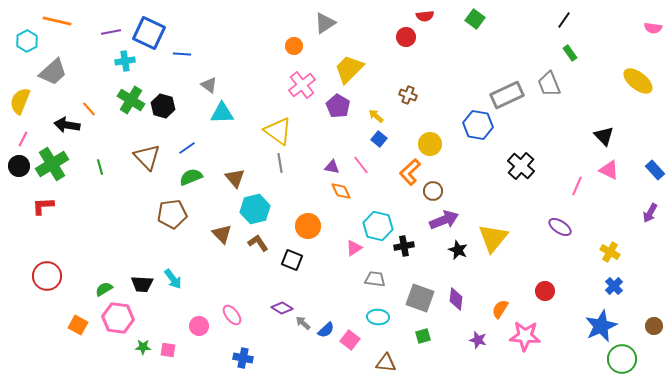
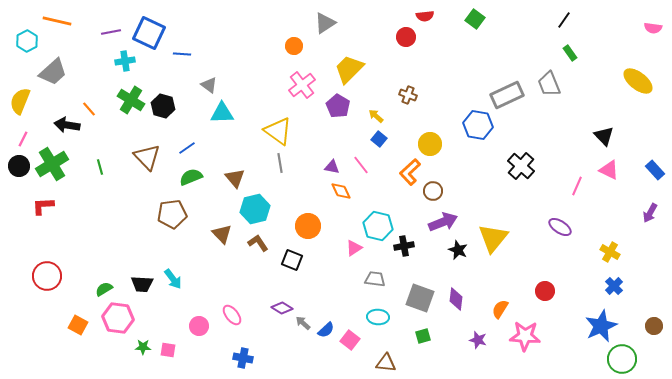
purple arrow at (444, 220): moved 1 px left, 2 px down
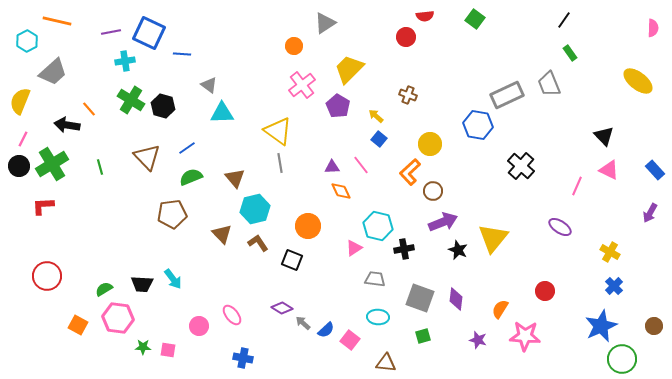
pink semicircle at (653, 28): rotated 96 degrees counterclockwise
purple triangle at (332, 167): rotated 14 degrees counterclockwise
black cross at (404, 246): moved 3 px down
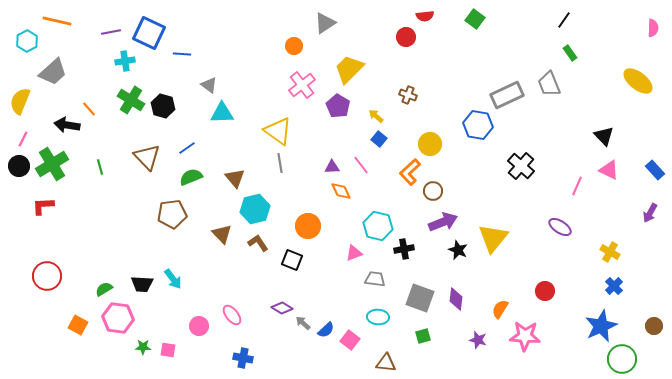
pink triangle at (354, 248): moved 5 px down; rotated 12 degrees clockwise
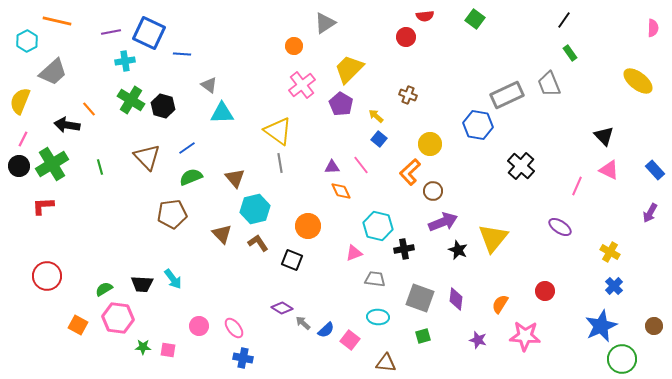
purple pentagon at (338, 106): moved 3 px right, 2 px up
orange semicircle at (500, 309): moved 5 px up
pink ellipse at (232, 315): moved 2 px right, 13 px down
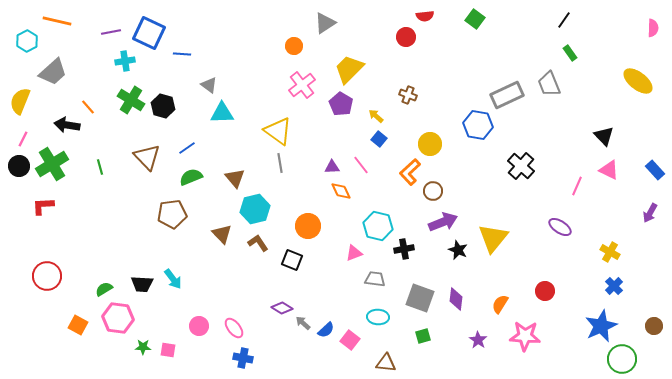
orange line at (89, 109): moved 1 px left, 2 px up
purple star at (478, 340): rotated 18 degrees clockwise
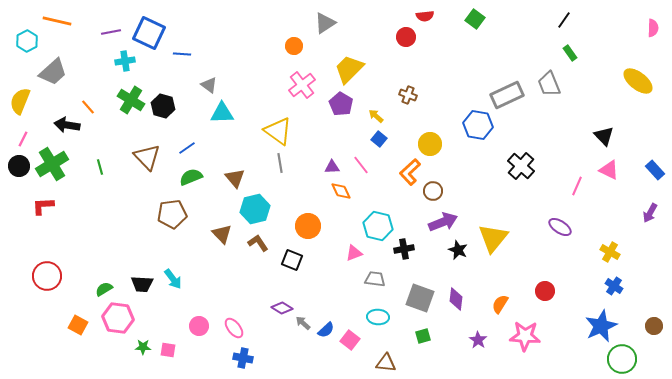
blue cross at (614, 286): rotated 12 degrees counterclockwise
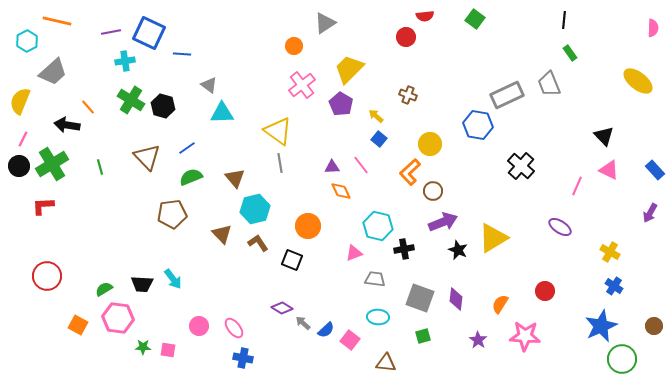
black line at (564, 20): rotated 30 degrees counterclockwise
yellow triangle at (493, 238): rotated 20 degrees clockwise
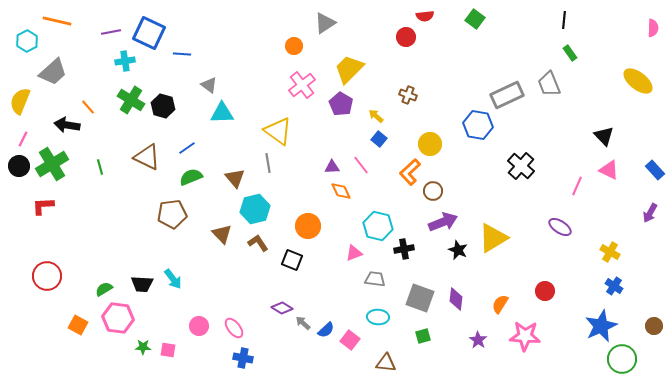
brown triangle at (147, 157): rotated 20 degrees counterclockwise
gray line at (280, 163): moved 12 px left
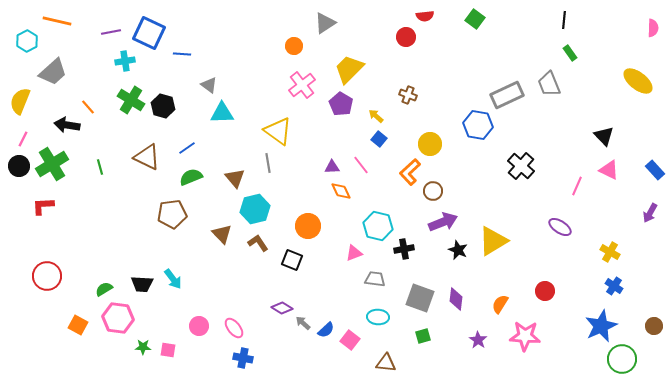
yellow triangle at (493, 238): moved 3 px down
